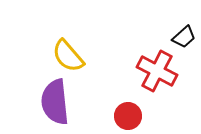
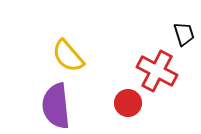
black trapezoid: moved 3 px up; rotated 65 degrees counterclockwise
purple semicircle: moved 1 px right, 4 px down
red circle: moved 13 px up
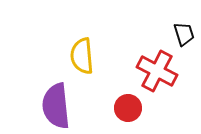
yellow semicircle: moved 14 px right; rotated 36 degrees clockwise
red circle: moved 5 px down
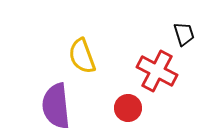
yellow semicircle: rotated 15 degrees counterclockwise
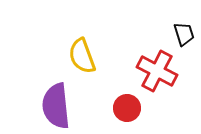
red circle: moved 1 px left
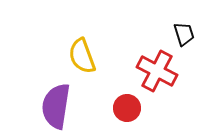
purple semicircle: rotated 15 degrees clockwise
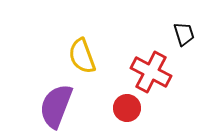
red cross: moved 6 px left, 1 px down
purple semicircle: rotated 12 degrees clockwise
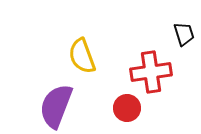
red cross: rotated 36 degrees counterclockwise
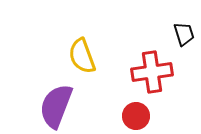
red cross: moved 1 px right
red circle: moved 9 px right, 8 px down
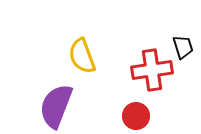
black trapezoid: moved 1 px left, 13 px down
red cross: moved 2 px up
